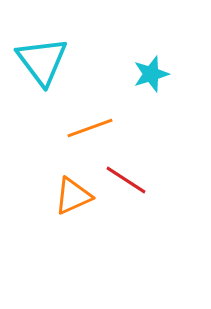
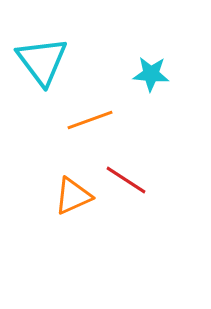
cyan star: rotated 21 degrees clockwise
orange line: moved 8 px up
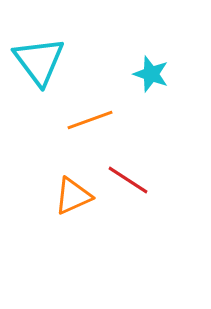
cyan triangle: moved 3 px left
cyan star: rotated 15 degrees clockwise
red line: moved 2 px right
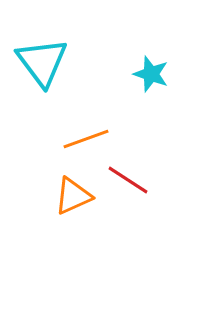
cyan triangle: moved 3 px right, 1 px down
orange line: moved 4 px left, 19 px down
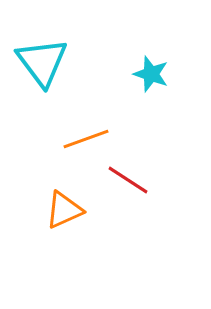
orange triangle: moved 9 px left, 14 px down
